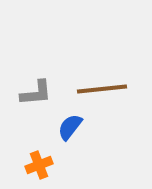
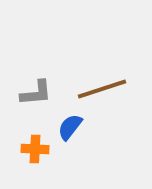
brown line: rotated 12 degrees counterclockwise
orange cross: moved 4 px left, 16 px up; rotated 24 degrees clockwise
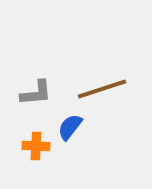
orange cross: moved 1 px right, 3 px up
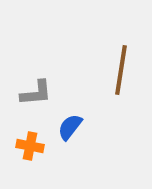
brown line: moved 19 px right, 19 px up; rotated 63 degrees counterclockwise
orange cross: moved 6 px left; rotated 8 degrees clockwise
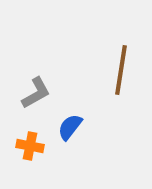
gray L-shape: rotated 24 degrees counterclockwise
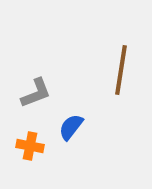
gray L-shape: rotated 8 degrees clockwise
blue semicircle: moved 1 px right
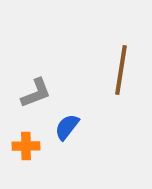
blue semicircle: moved 4 px left
orange cross: moved 4 px left; rotated 12 degrees counterclockwise
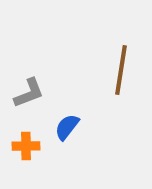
gray L-shape: moved 7 px left
